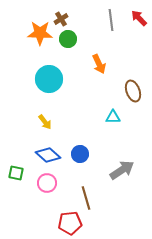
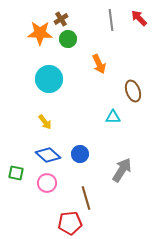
gray arrow: rotated 25 degrees counterclockwise
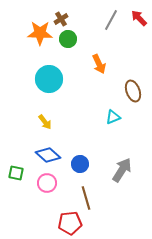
gray line: rotated 35 degrees clockwise
cyan triangle: rotated 21 degrees counterclockwise
blue circle: moved 10 px down
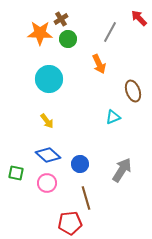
gray line: moved 1 px left, 12 px down
yellow arrow: moved 2 px right, 1 px up
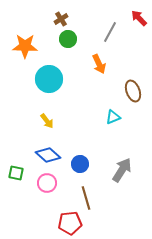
orange star: moved 15 px left, 13 px down
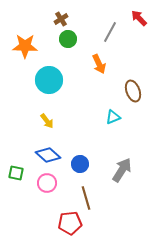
cyan circle: moved 1 px down
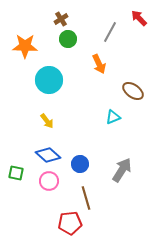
brown ellipse: rotated 35 degrees counterclockwise
pink circle: moved 2 px right, 2 px up
